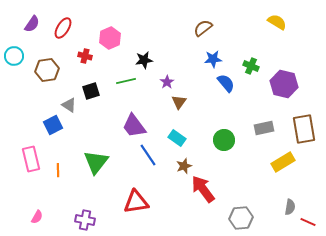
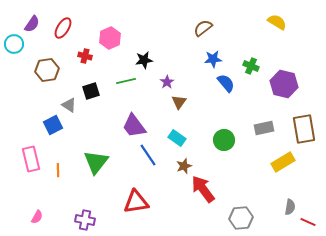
cyan circle: moved 12 px up
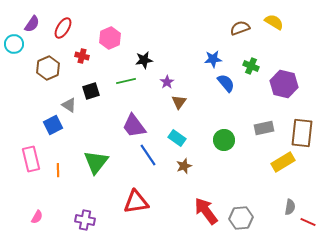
yellow semicircle: moved 3 px left
brown semicircle: moved 37 px right; rotated 18 degrees clockwise
red cross: moved 3 px left
brown hexagon: moved 1 px right, 2 px up; rotated 15 degrees counterclockwise
brown rectangle: moved 2 px left, 4 px down; rotated 16 degrees clockwise
red arrow: moved 3 px right, 22 px down
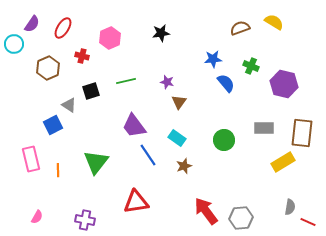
black star: moved 17 px right, 27 px up
purple star: rotated 24 degrees counterclockwise
gray rectangle: rotated 12 degrees clockwise
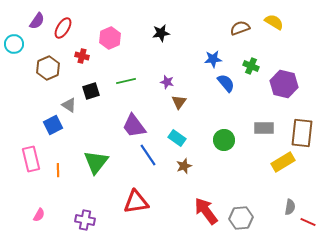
purple semicircle: moved 5 px right, 3 px up
pink semicircle: moved 2 px right, 2 px up
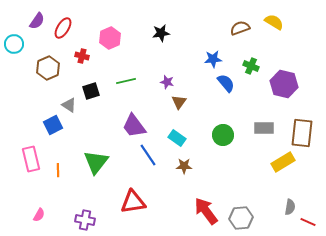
green circle: moved 1 px left, 5 px up
brown star: rotated 21 degrees clockwise
red triangle: moved 3 px left
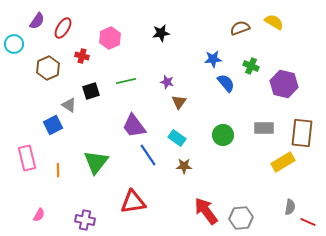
pink rectangle: moved 4 px left, 1 px up
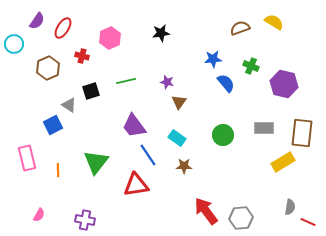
red triangle: moved 3 px right, 17 px up
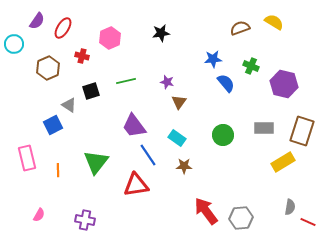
brown rectangle: moved 2 px up; rotated 12 degrees clockwise
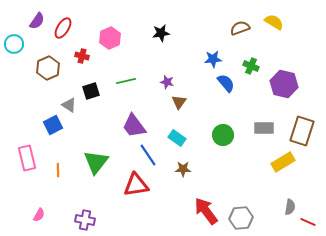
brown star: moved 1 px left, 3 px down
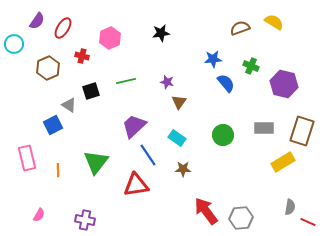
purple trapezoid: rotated 84 degrees clockwise
